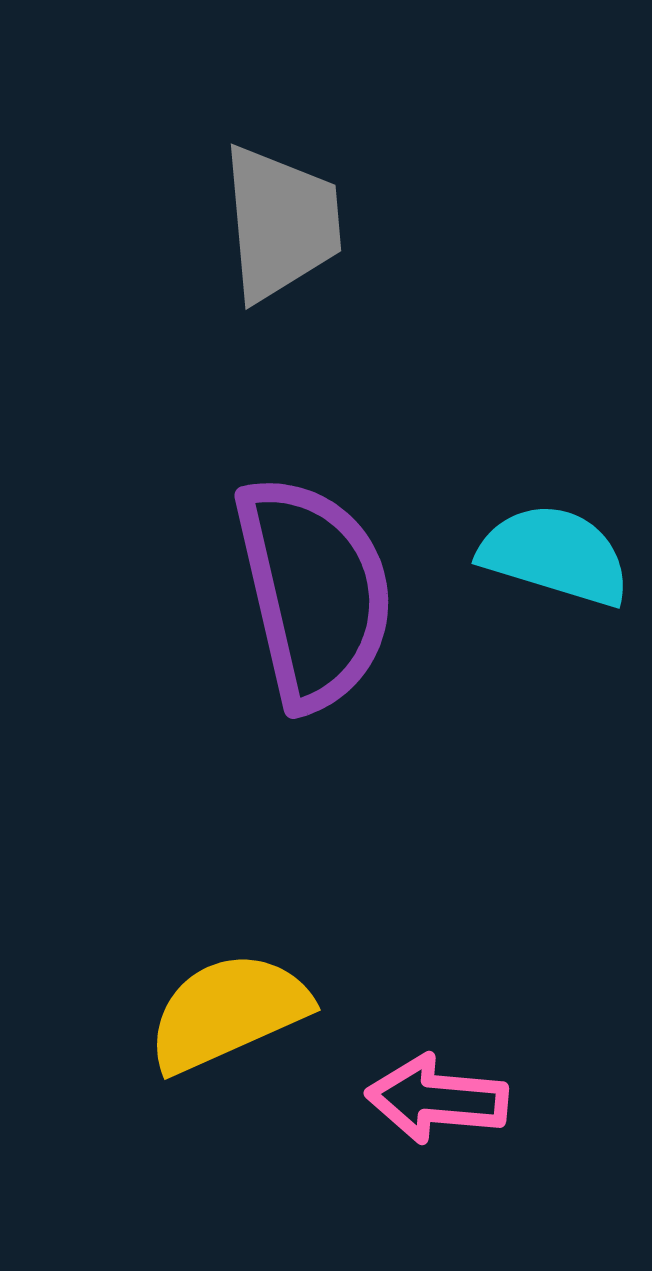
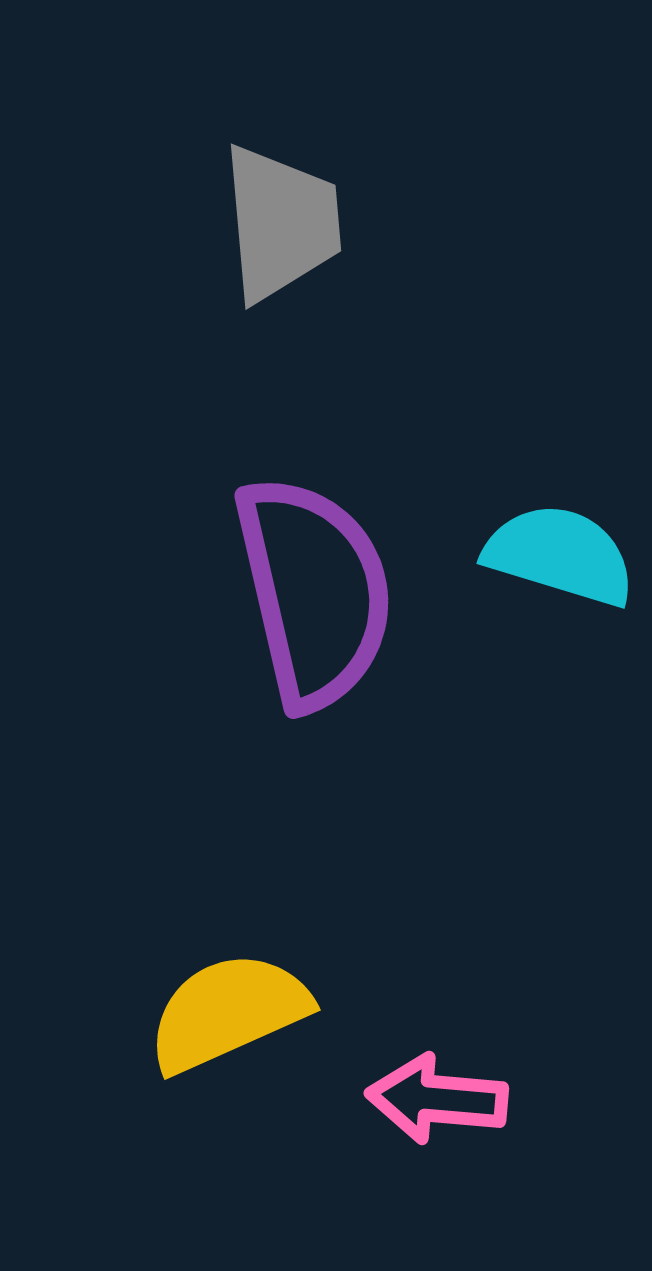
cyan semicircle: moved 5 px right
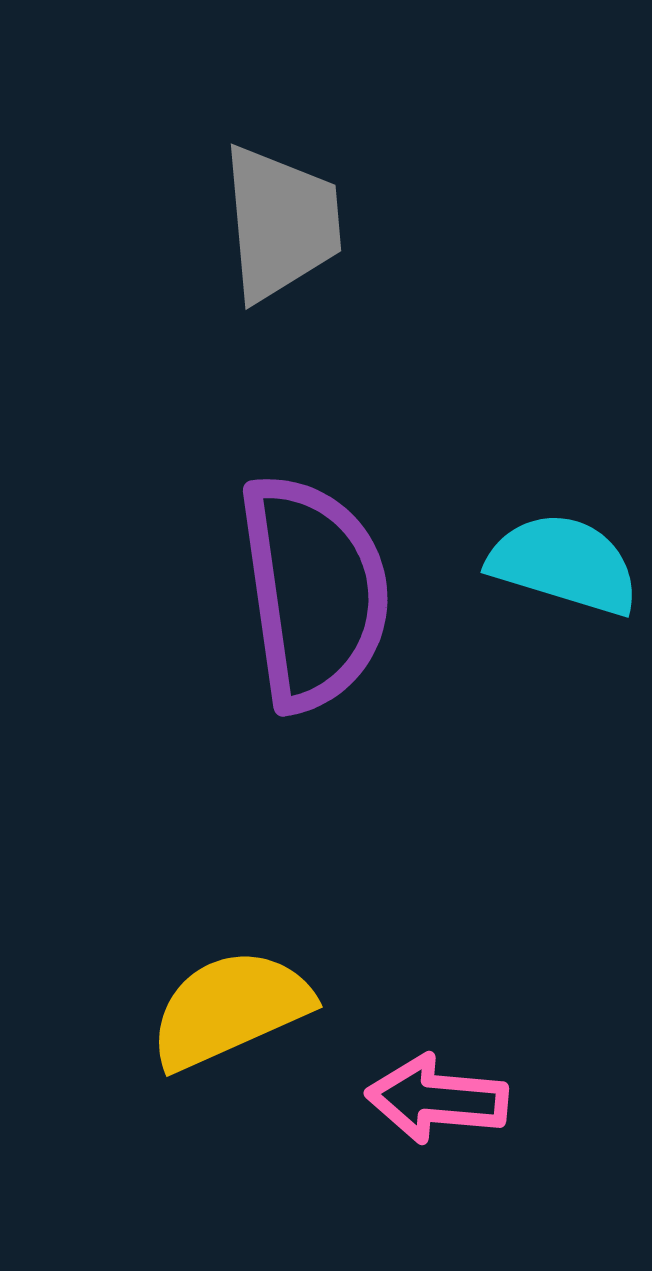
cyan semicircle: moved 4 px right, 9 px down
purple semicircle: rotated 5 degrees clockwise
yellow semicircle: moved 2 px right, 3 px up
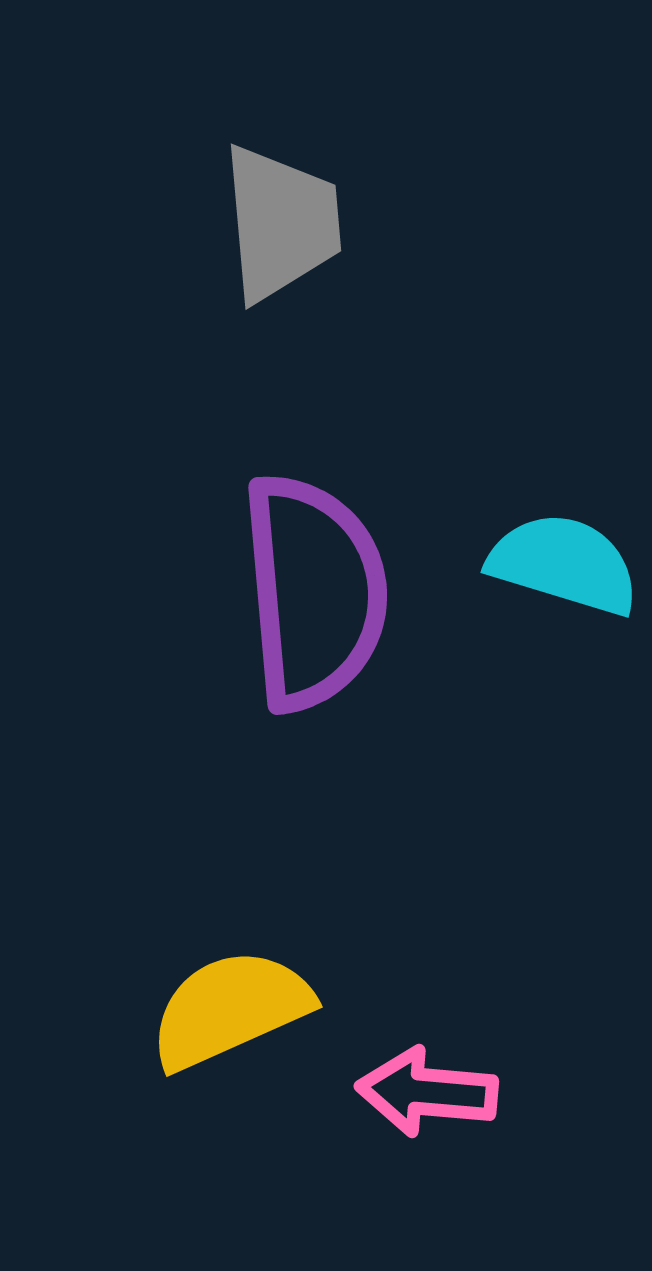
purple semicircle: rotated 3 degrees clockwise
pink arrow: moved 10 px left, 7 px up
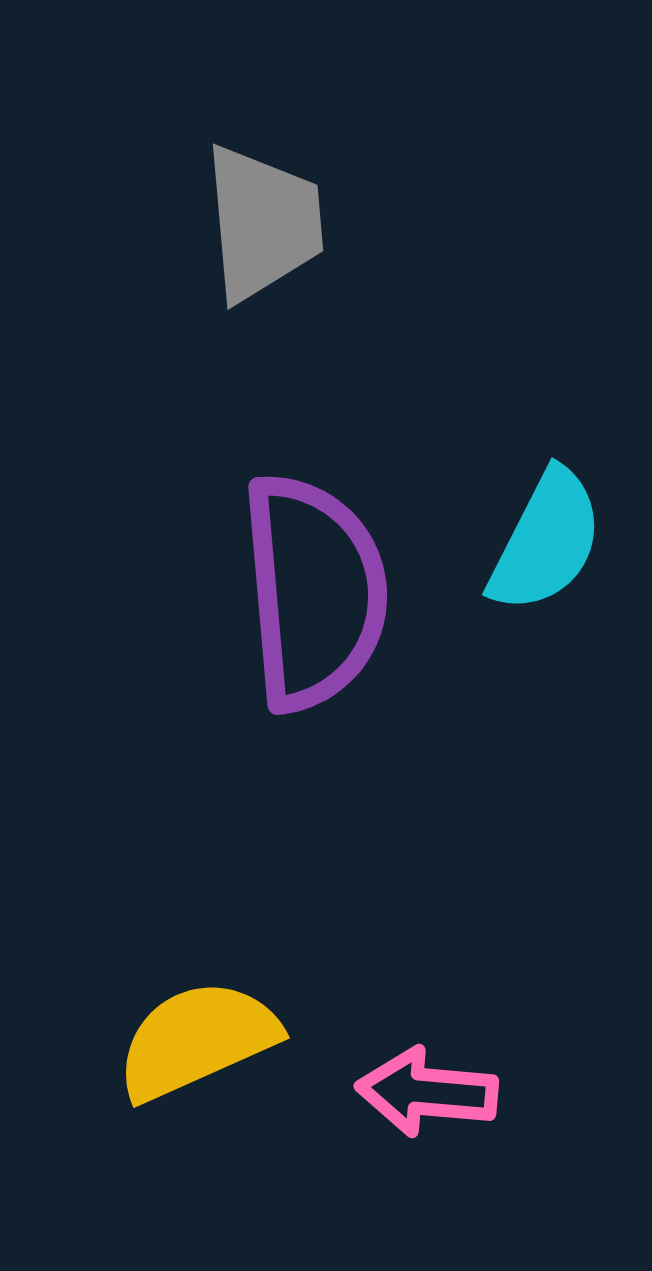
gray trapezoid: moved 18 px left
cyan semicircle: moved 18 px left, 23 px up; rotated 100 degrees clockwise
yellow semicircle: moved 33 px left, 31 px down
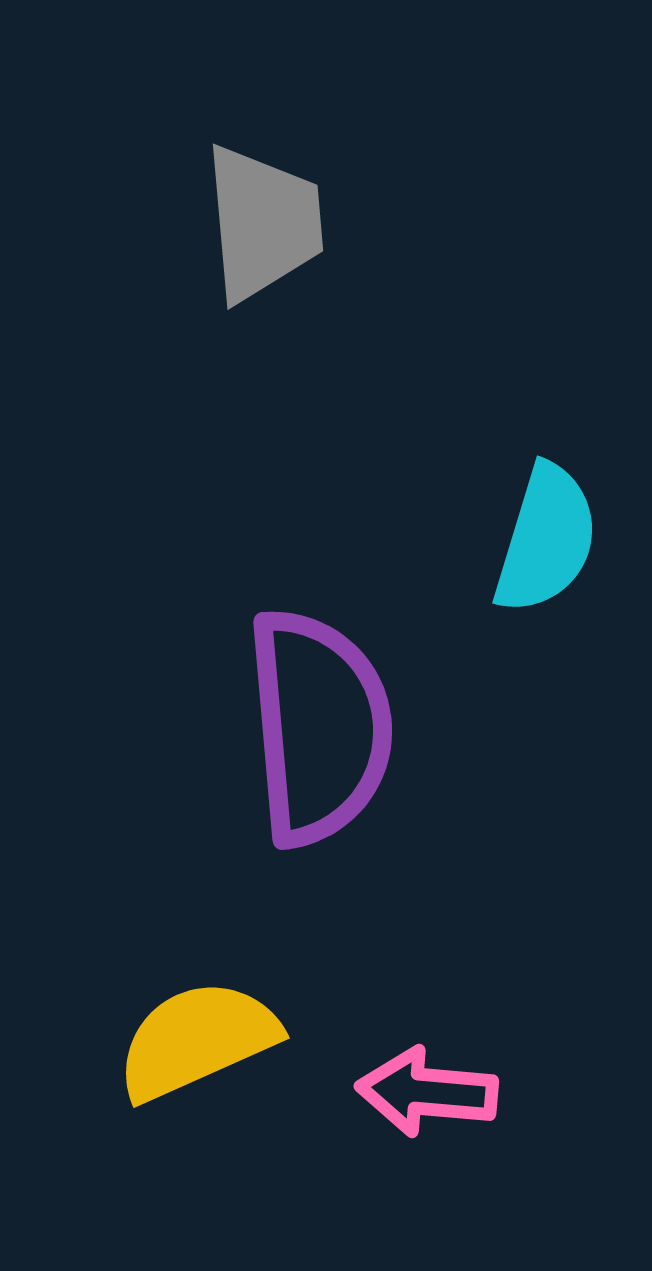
cyan semicircle: moved 2 px up; rotated 10 degrees counterclockwise
purple semicircle: moved 5 px right, 135 px down
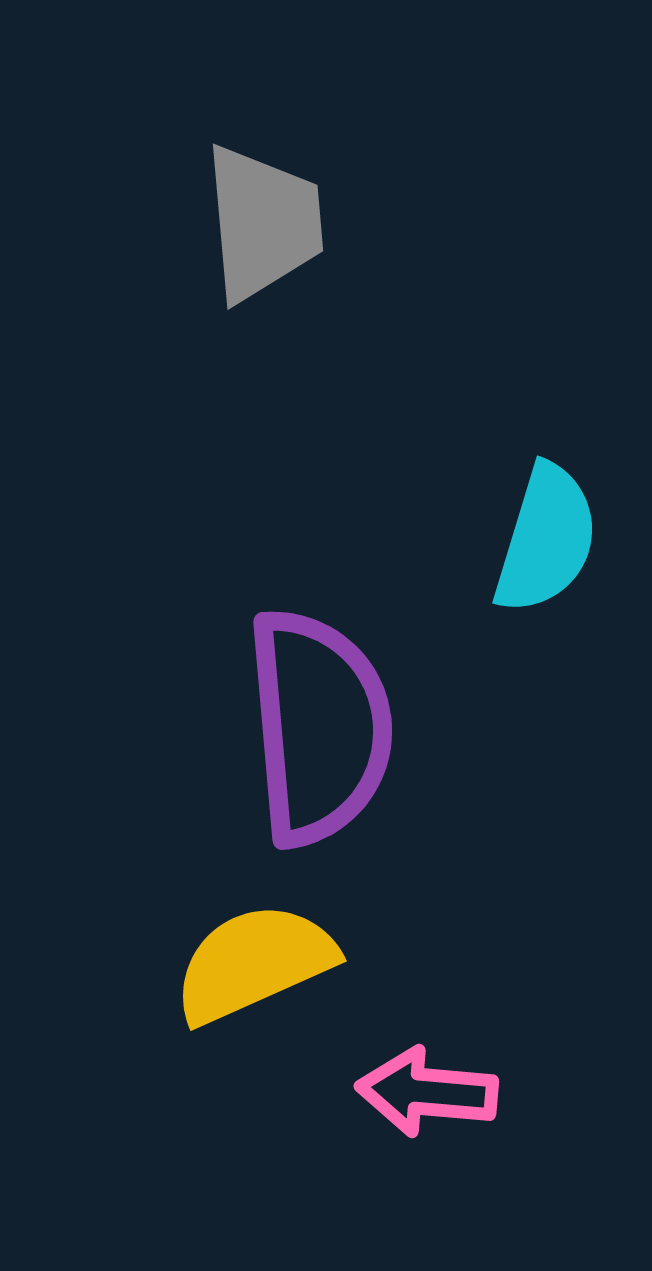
yellow semicircle: moved 57 px right, 77 px up
